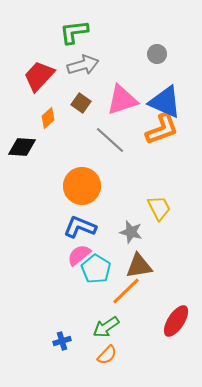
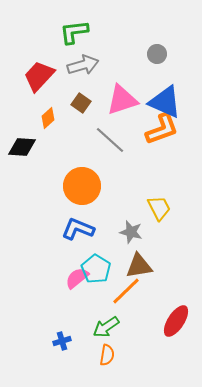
blue L-shape: moved 2 px left, 2 px down
pink semicircle: moved 2 px left, 23 px down
orange semicircle: rotated 35 degrees counterclockwise
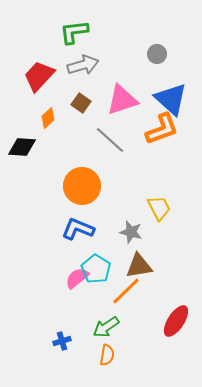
blue triangle: moved 6 px right, 3 px up; rotated 18 degrees clockwise
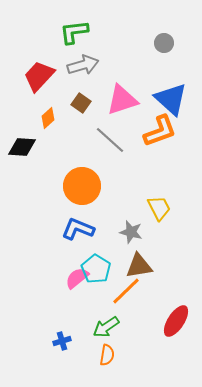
gray circle: moved 7 px right, 11 px up
orange L-shape: moved 2 px left, 2 px down
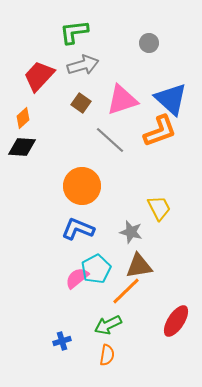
gray circle: moved 15 px left
orange diamond: moved 25 px left
cyan pentagon: rotated 12 degrees clockwise
green arrow: moved 2 px right, 2 px up; rotated 8 degrees clockwise
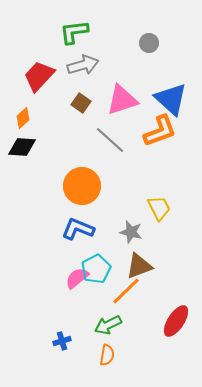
brown triangle: rotated 12 degrees counterclockwise
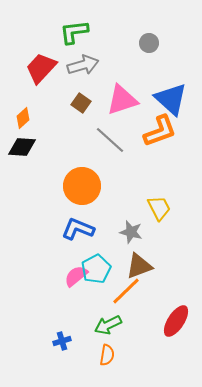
red trapezoid: moved 2 px right, 8 px up
pink semicircle: moved 1 px left, 2 px up
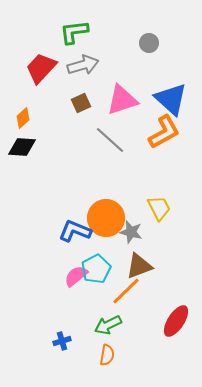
brown square: rotated 30 degrees clockwise
orange L-shape: moved 4 px right, 1 px down; rotated 9 degrees counterclockwise
orange circle: moved 24 px right, 32 px down
blue L-shape: moved 3 px left, 2 px down
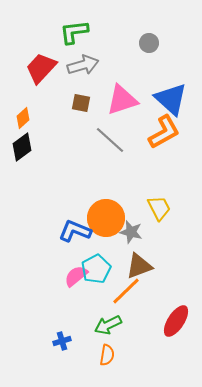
brown square: rotated 36 degrees clockwise
black diamond: rotated 40 degrees counterclockwise
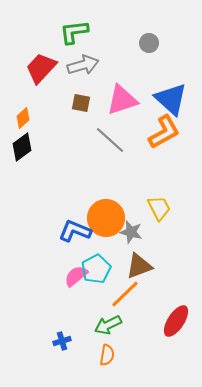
orange line: moved 1 px left, 3 px down
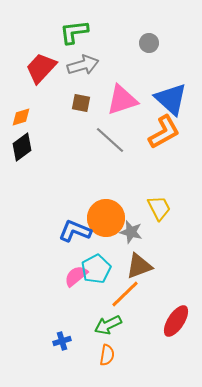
orange diamond: moved 2 px left, 1 px up; rotated 25 degrees clockwise
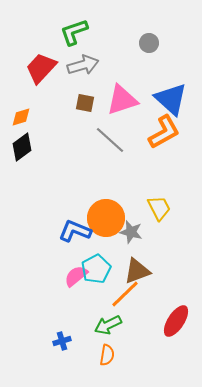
green L-shape: rotated 12 degrees counterclockwise
brown square: moved 4 px right
brown triangle: moved 2 px left, 5 px down
